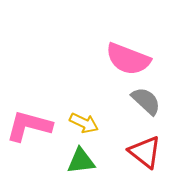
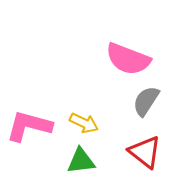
gray semicircle: rotated 100 degrees counterclockwise
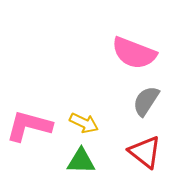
pink semicircle: moved 6 px right, 6 px up
green triangle: rotated 8 degrees clockwise
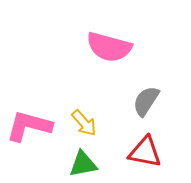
pink semicircle: moved 25 px left, 6 px up; rotated 6 degrees counterclockwise
yellow arrow: rotated 24 degrees clockwise
red triangle: rotated 27 degrees counterclockwise
green triangle: moved 2 px right, 3 px down; rotated 12 degrees counterclockwise
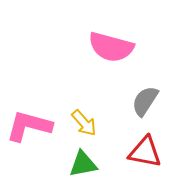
pink semicircle: moved 2 px right
gray semicircle: moved 1 px left
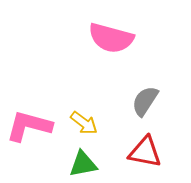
pink semicircle: moved 9 px up
yellow arrow: rotated 12 degrees counterclockwise
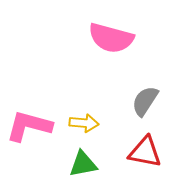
yellow arrow: rotated 32 degrees counterclockwise
